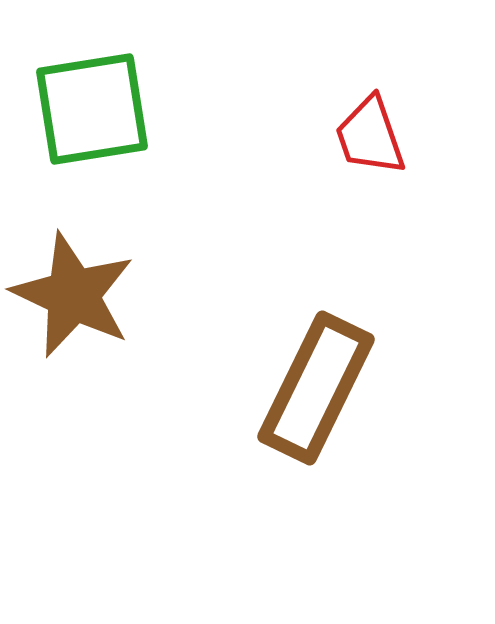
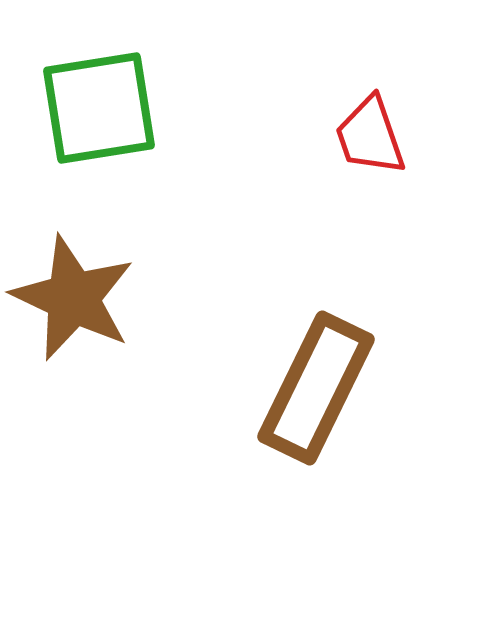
green square: moved 7 px right, 1 px up
brown star: moved 3 px down
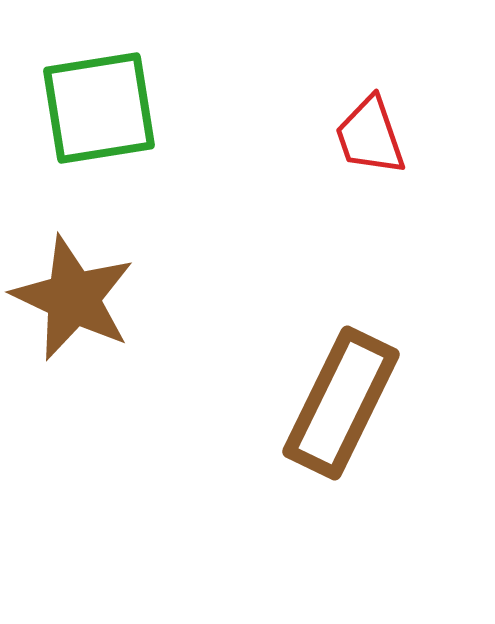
brown rectangle: moved 25 px right, 15 px down
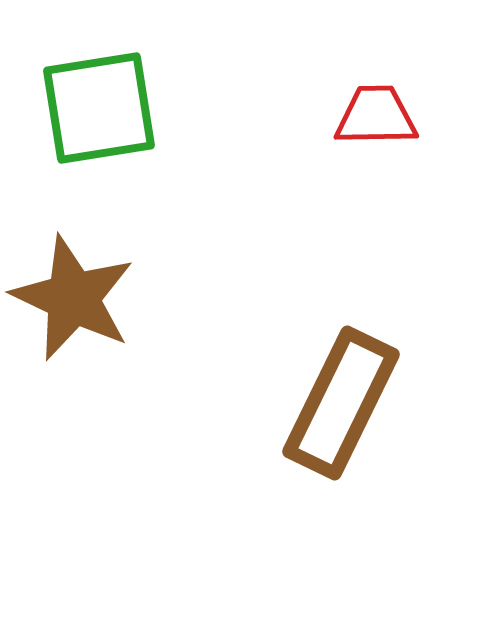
red trapezoid: moved 6 px right, 20 px up; rotated 108 degrees clockwise
